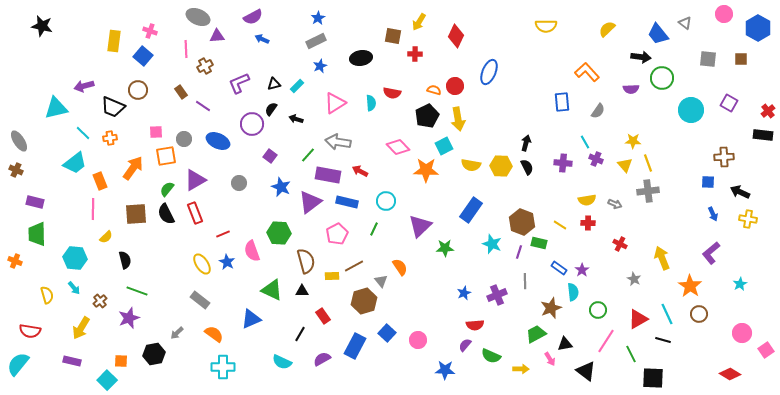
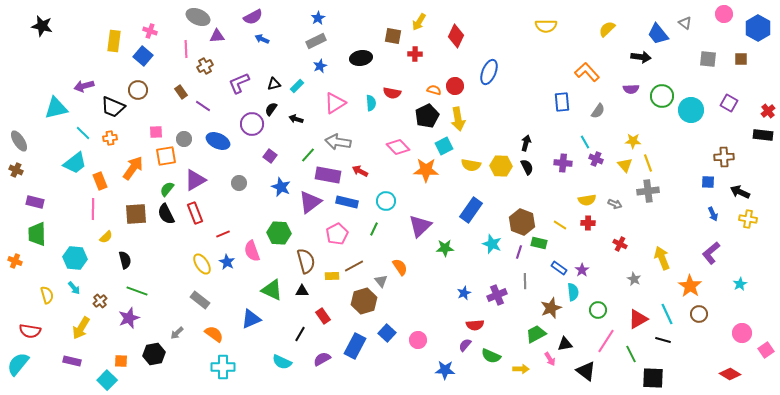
green circle at (662, 78): moved 18 px down
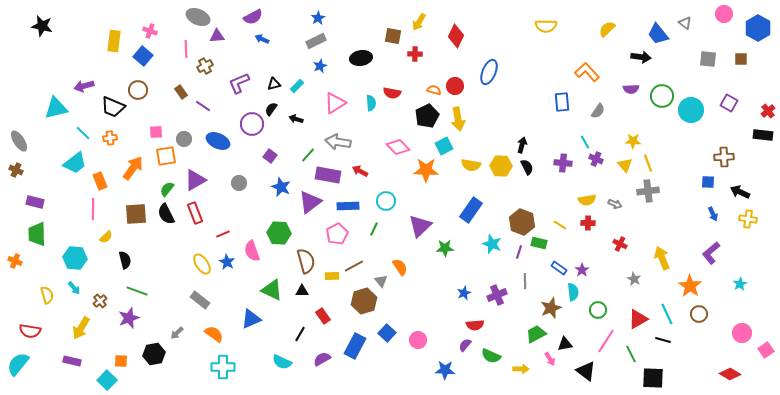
black arrow at (526, 143): moved 4 px left, 2 px down
blue rectangle at (347, 202): moved 1 px right, 4 px down; rotated 15 degrees counterclockwise
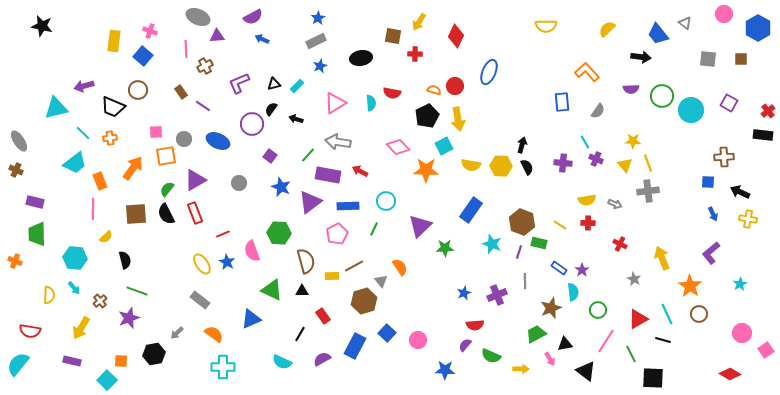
yellow semicircle at (47, 295): moved 2 px right; rotated 18 degrees clockwise
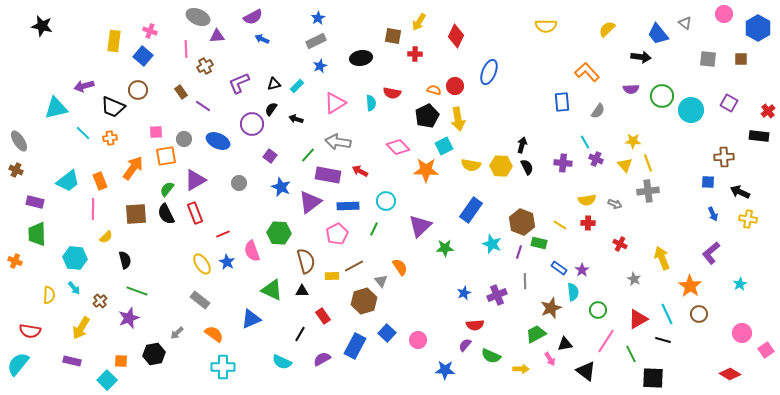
black rectangle at (763, 135): moved 4 px left, 1 px down
cyan trapezoid at (75, 163): moved 7 px left, 18 px down
